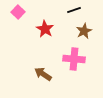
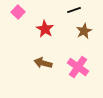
pink cross: moved 4 px right, 8 px down; rotated 30 degrees clockwise
brown arrow: moved 11 px up; rotated 18 degrees counterclockwise
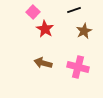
pink square: moved 15 px right
pink cross: rotated 20 degrees counterclockwise
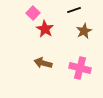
pink square: moved 1 px down
pink cross: moved 2 px right, 1 px down
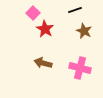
black line: moved 1 px right
brown star: rotated 21 degrees counterclockwise
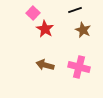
brown star: moved 1 px left, 1 px up
brown arrow: moved 2 px right, 2 px down
pink cross: moved 1 px left, 1 px up
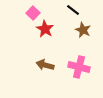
black line: moved 2 px left; rotated 56 degrees clockwise
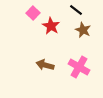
black line: moved 3 px right
red star: moved 6 px right, 3 px up
pink cross: rotated 15 degrees clockwise
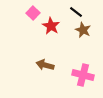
black line: moved 2 px down
pink cross: moved 4 px right, 8 px down; rotated 15 degrees counterclockwise
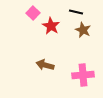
black line: rotated 24 degrees counterclockwise
pink cross: rotated 20 degrees counterclockwise
